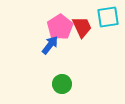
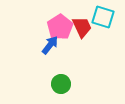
cyan square: moved 5 px left; rotated 25 degrees clockwise
green circle: moved 1 px left
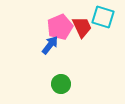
pink pentagon: rotated 10 degrees clockwise
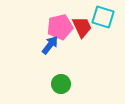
pink pentagon: rotated 10 degrees clockwise
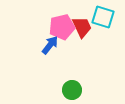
pink pentagon: moved 2 px right
green circle: moved 11 px right, 6 px down
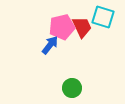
green circle: moved 2 px up
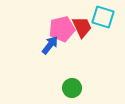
pink pentagon: moved 2 px down
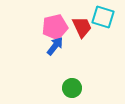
pink pentagon: moved 7 px left, 2 px up
blue arrow: moved 5 px right, 1 px down
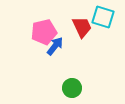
pink pentagon: moved 11 px left, 5 px down
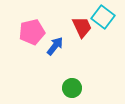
cyan square: rotated 20 degrees clockwise
pink pentagon: moved 12 px left
